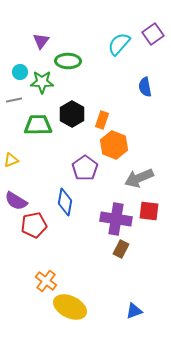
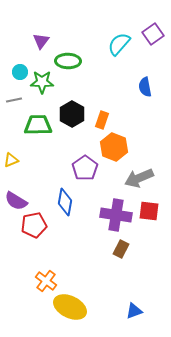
orange hexagon: moved 2 px down
purple cross: moved 4 px up
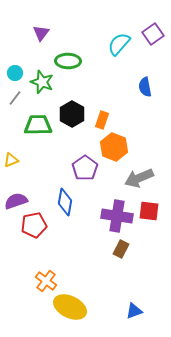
purple triangle: moved 8 px up
cyan circle: moved 5 px left, 1 px down
green star: rotated 20 degrees clockwise
gray line: moved 1 px right, 2 px up; rotated 42 degrees counterclockwise
purple semicircle: rotated 130 degrees clockwise
purple cross: moved 1 px right, 1 px down
